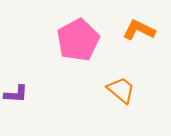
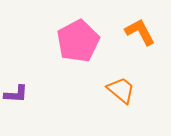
orange L-shape: moved 1 px right, 2 px down; rotated 36 degrees clockwise
pink pentagon: moved 1 px down
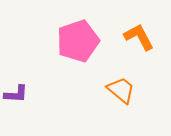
orange L-shape: moved 1 px left, 5 px down
pink pentagon: rotated 9 degrees clockwise
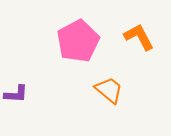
pink pentagon: rotated 9 degrees counterclockwise
orange trapezoid: moved 12 px left
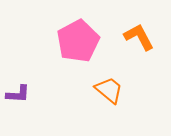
purple L-shape: moved 2 px right
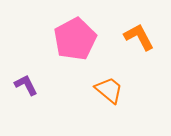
pink pentagon: moved 3 px left, 2 px up
purple L-shape: moved 8 px right, 9 px up; rotated 120 degrees counterclockwise
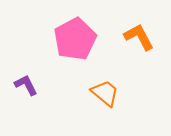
orange trapezoid: moved 4 px left, 3 px down
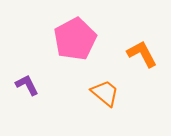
orange L-shape: moved 3 px right, 17 px down
purple L-shape: moved 1 px right
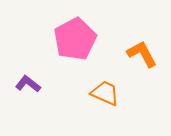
purple L-shape: moved 1 px right, 1 px up; rotated 25 degrees counterclockwise
orange trapezoid: rotated 16 degrees counterclockwise
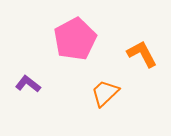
orange trapezoid: rotated 68 degrees counterclockwise
